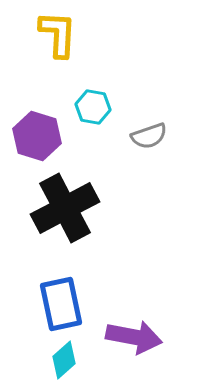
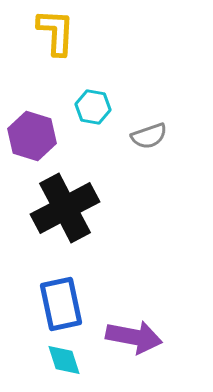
yellow L-shape: moved 2 px left, 2 px up
purple hexagon: moved 5 px left
cyan diamond: rotated 66 degrees counterclockwise
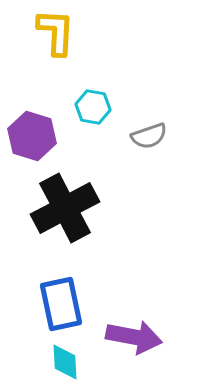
cyan diamond: moved 1 px right, 2 px down; rotated 15 degrees clockwise
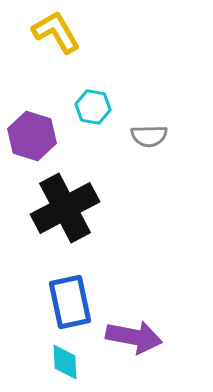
yellow L-shape: rotated 33 degrees counterclockwise
gray semicircle: rotated 18 degrees clockwise
blue rectangle: moved 9 px right, 2 px up
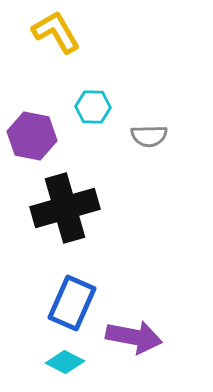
cyan hexagon: rotated 8 degrees counterclockwise
purple hexagon: rotated 6 degrees counterclockwise
black cross: rotated 12 degrees clockwise
blue rectangle: moved 2 px right, 1 px down; rotated 36 degrees clockwise
cyan diamond: rotated 60 degrees counterclockwise
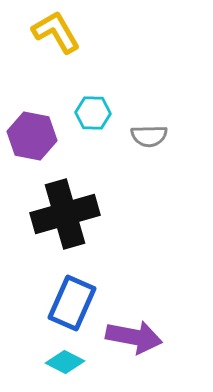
cyan hexagon: moved 6 px down
black cross: moved 6 px down
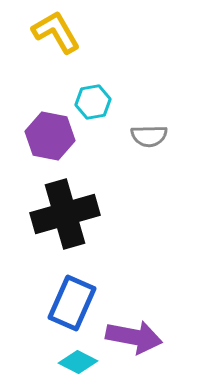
cyan hexagon: moved 11 px up; rotated 12 degrees counterclockwise
purple hexagon: moved 18 px right
cyan diamond: moved 13 px right
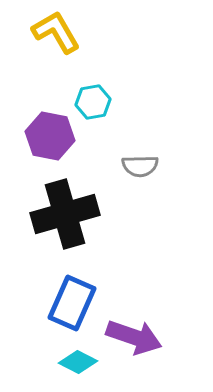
gray semicircle: moved 9 px left, 30 px down
purple arrow: rotated 8 degrees clockwise
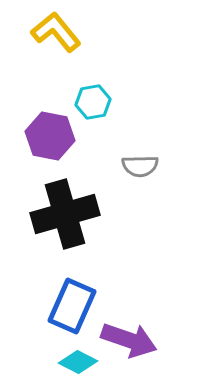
yellow L-shape: rotated 9 degrees counterclockwise
blue rectangle: moved 3 px down
purple arrow: moved 5 px left, 3 px down
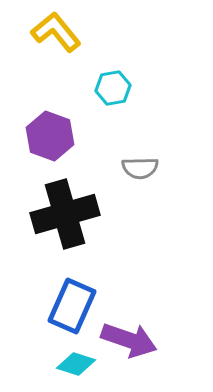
cyan hexagon: moved 20 px right, 14 px up
purple hexagon: rotated 9 degrees clockwise
gray semicircle: moved 2 px down
cyan diamond: moved 2 px left, 2 px down; rotated 9 degrees counterclockwise
